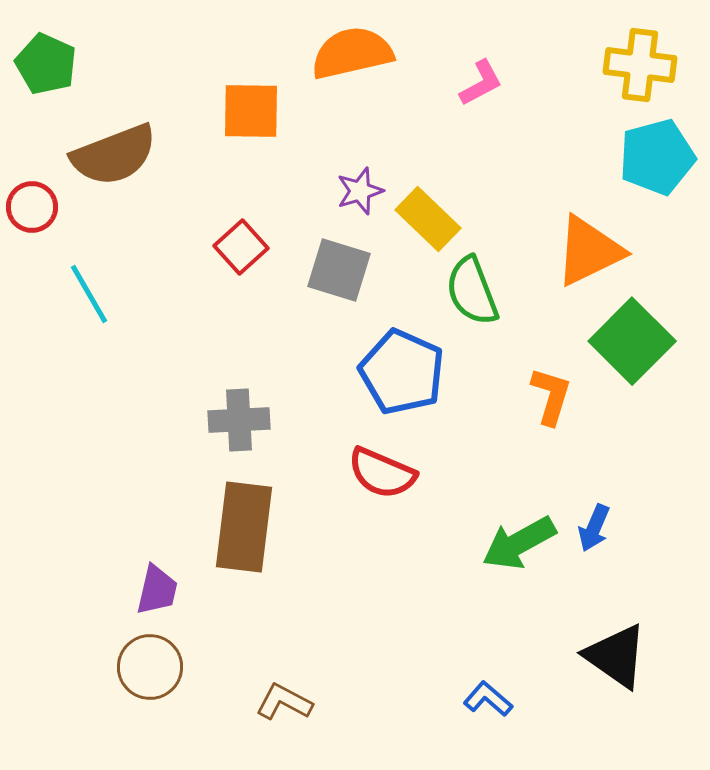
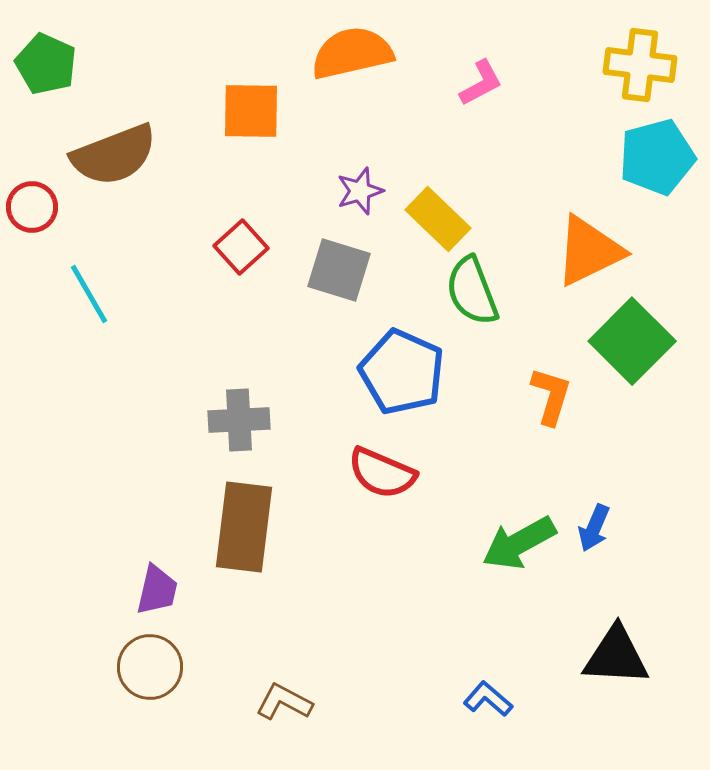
yellow rectangle: moved 10 px right
black triangle: rotated 32 degrees counterclockwise
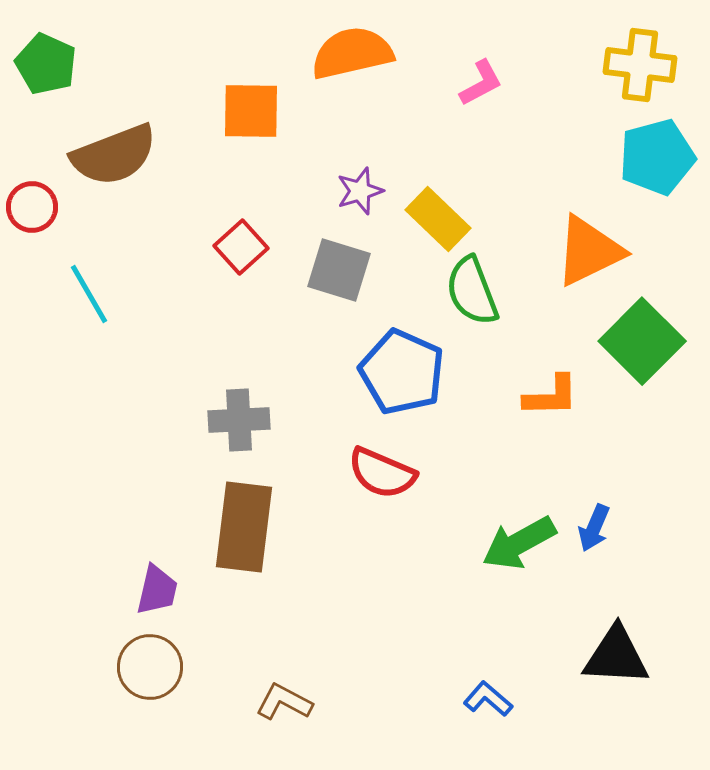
green square: moved 10 px right
orange L-shape: rotated 72 degrees clockwise
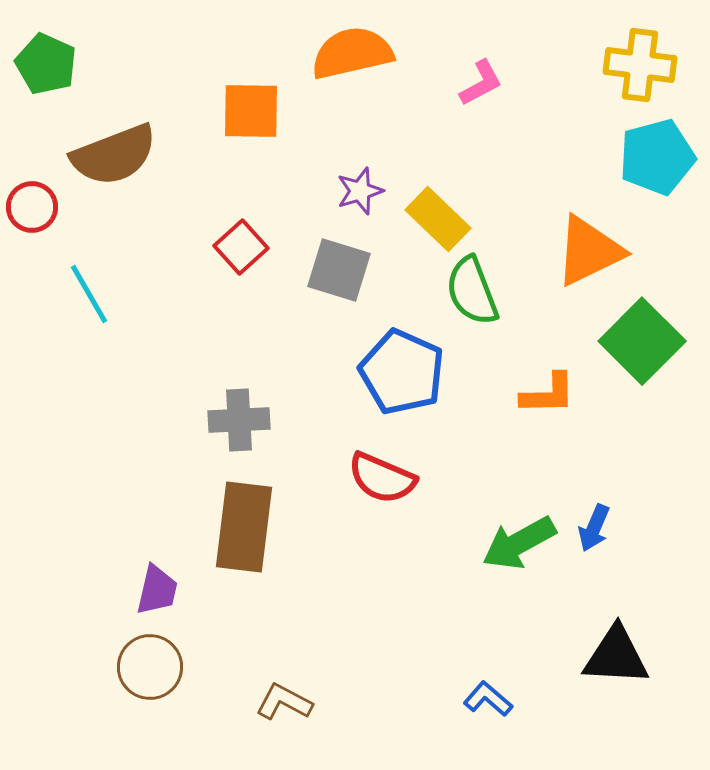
orange L-shape: moved 3 px left, 2 px up
red semicircle: moved 5 px down
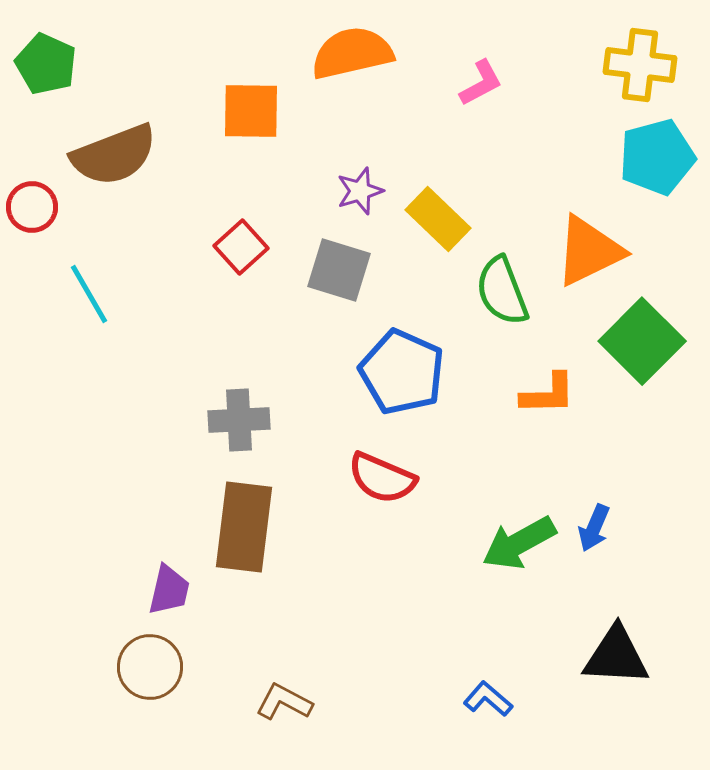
green semicircle: moved 30 px right
purple trapezoid: moved 12 px right
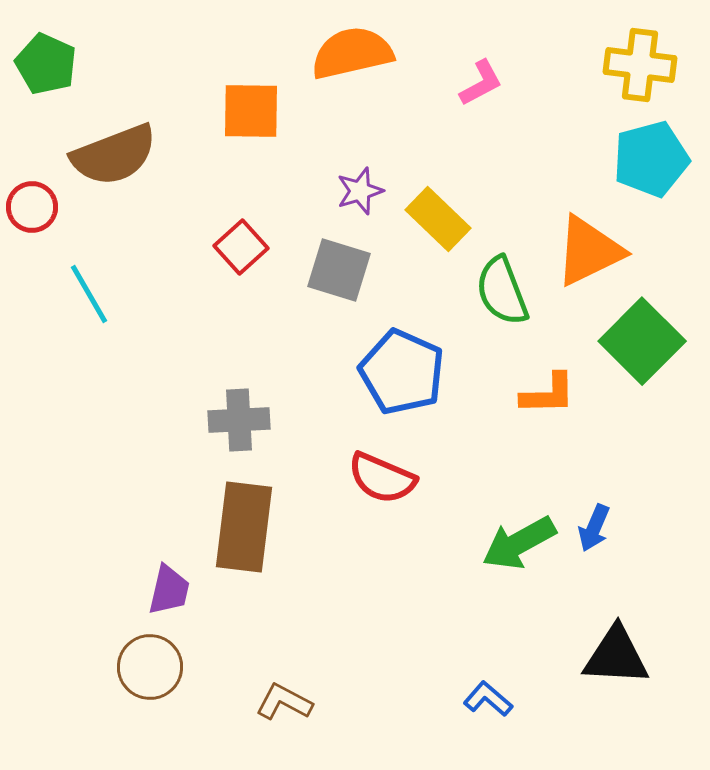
cyan pentagon: moved 6 px left, 2 px down
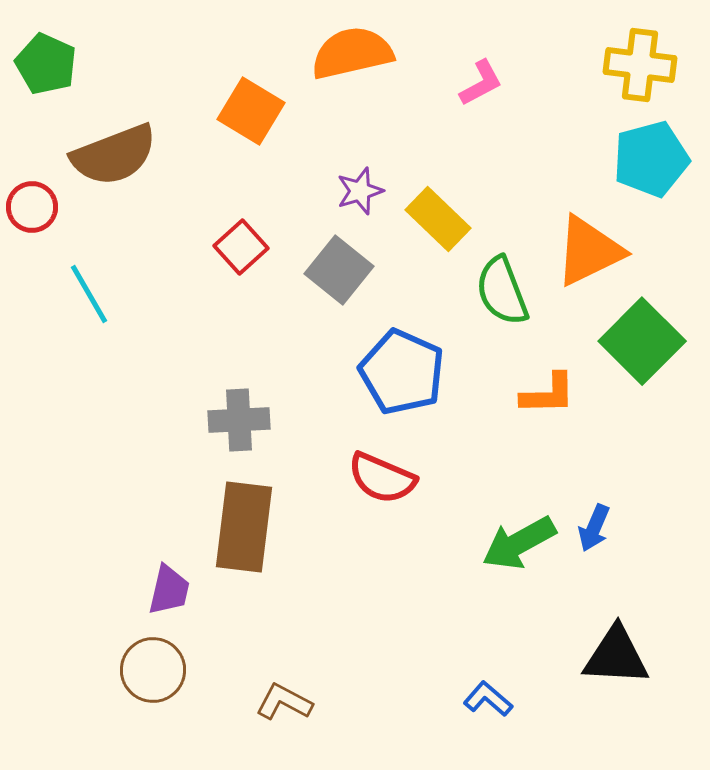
orange square: rotated 30 degrees clockwise
gray square: rotated 22 degrees clockwise
brown circle: moved 3 px right, 3 px down
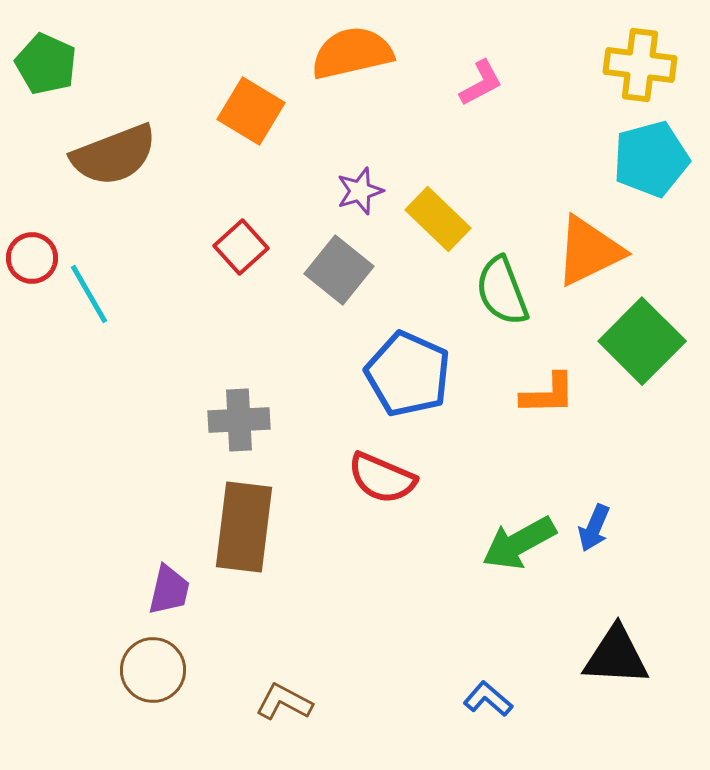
red circle: moved 51 px down
blue pentagon: moved 6 px right, 2 px down
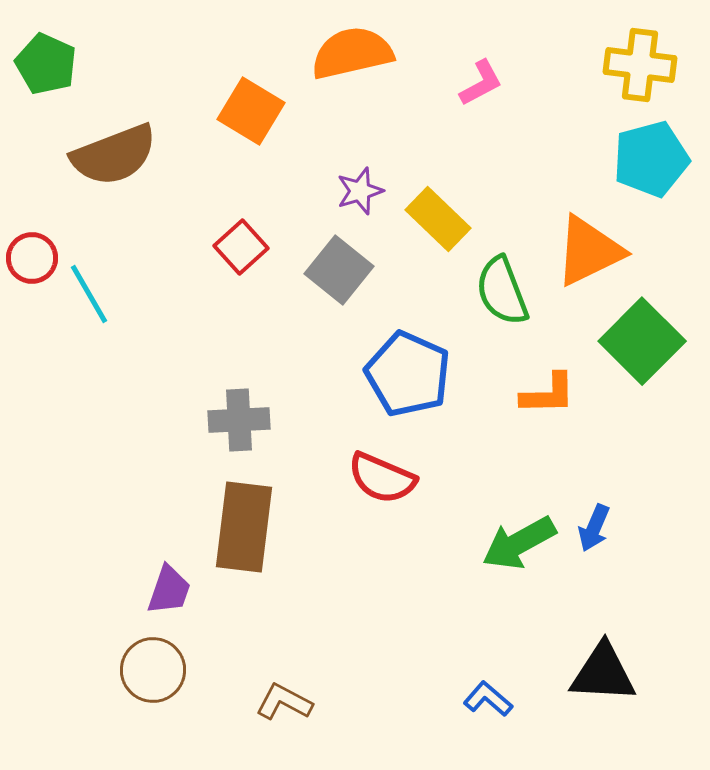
purple trapezoid: rotated 6 degrees clockwise
black triangle: moved 13 px left, 17 px down
